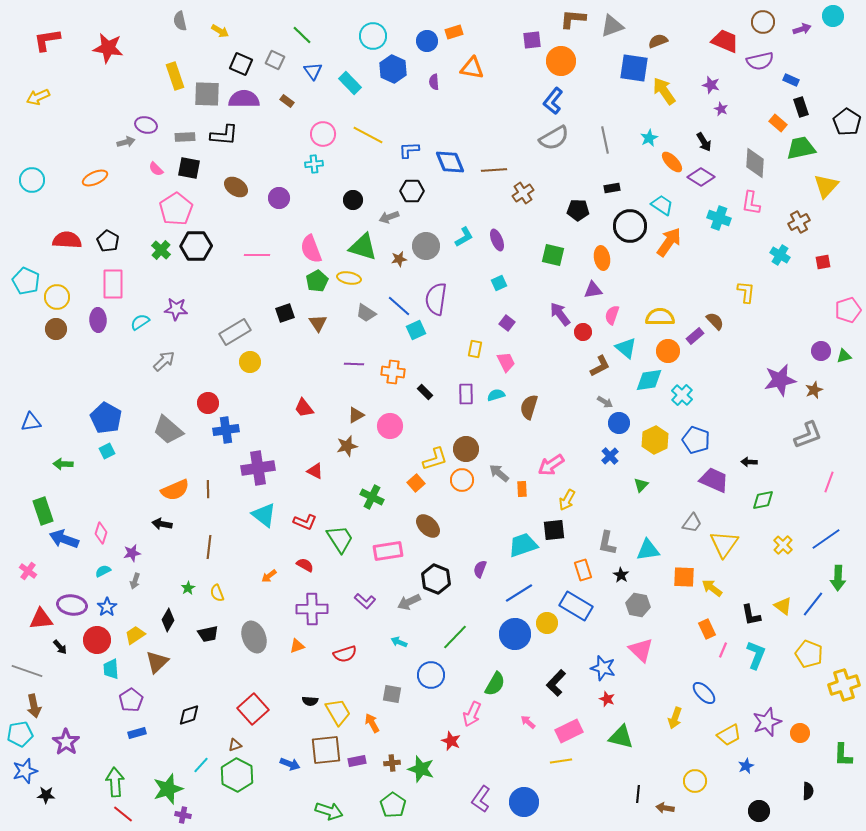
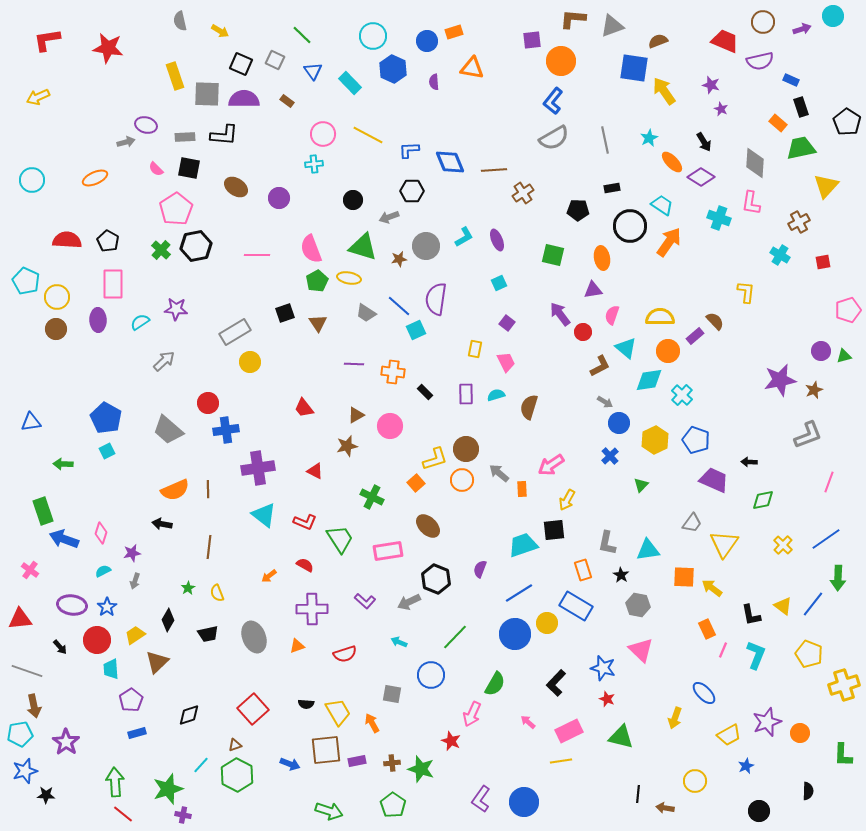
black hexagon at (196, 246): rotated 12 degrees counterclockwise
pink cross at (28, 571): moved 2 px right, 1 px up
red triangle at (41, 619): moved 21 px left
black semicircle at (310, 701): moved 4 px left, 3 px down
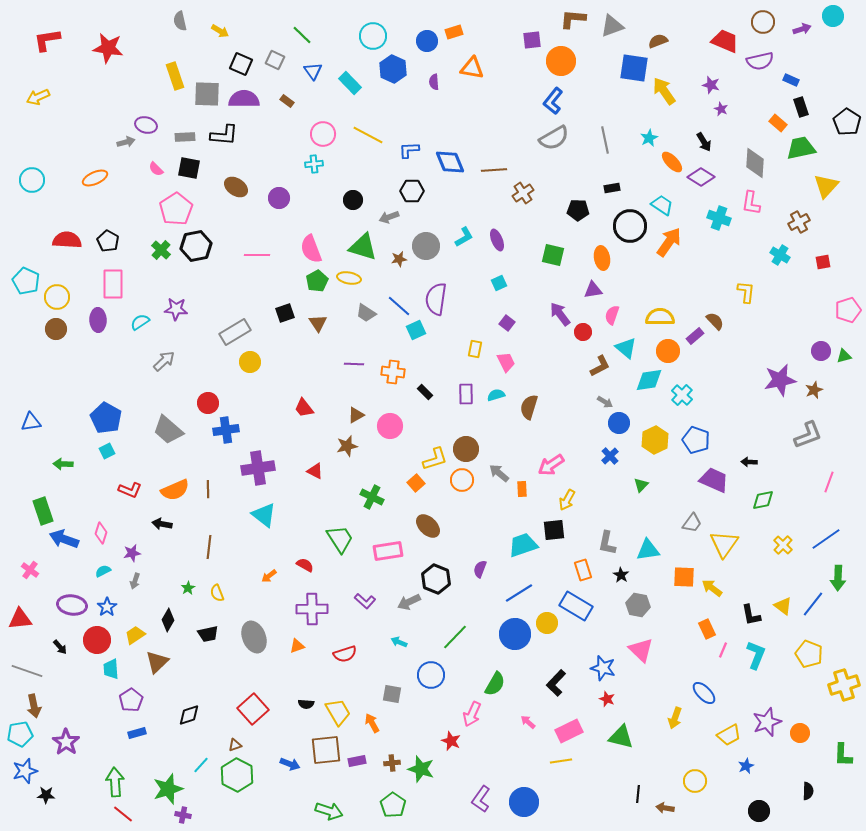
red L-shape at (305, 522): moved 175 px left, 32 px up
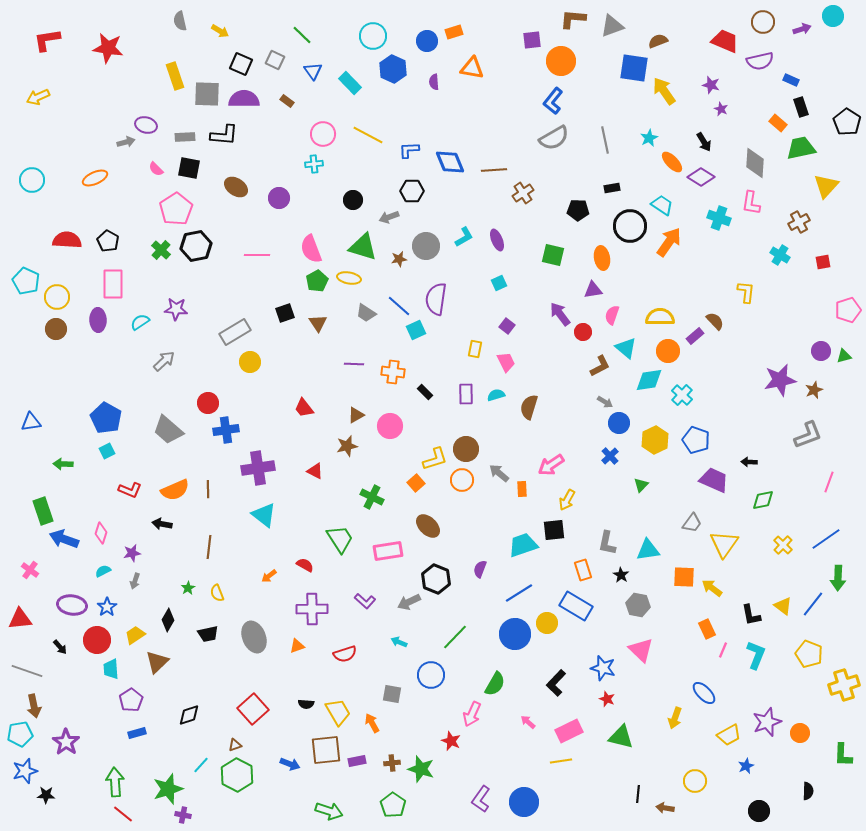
purple square at (507, 323): moved 3 px down
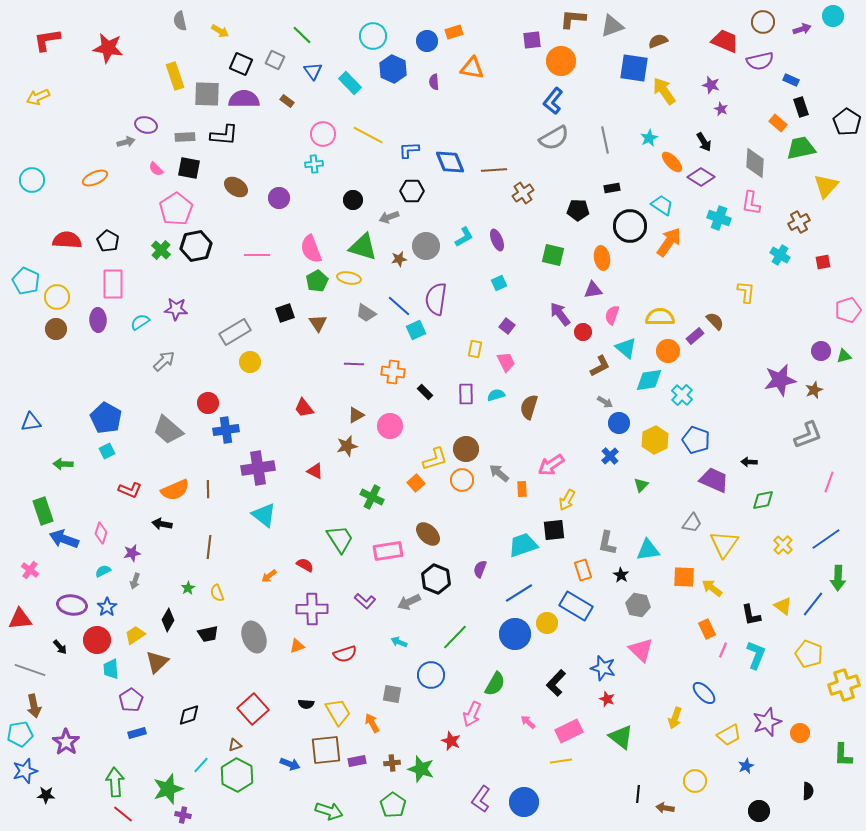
brown ellipse at (428, 526): moved 8 px down
gray line at (27, 671): moved 3 px right, 1 px up
green triangle at (621, 737): rotated 24 degrees clockwise
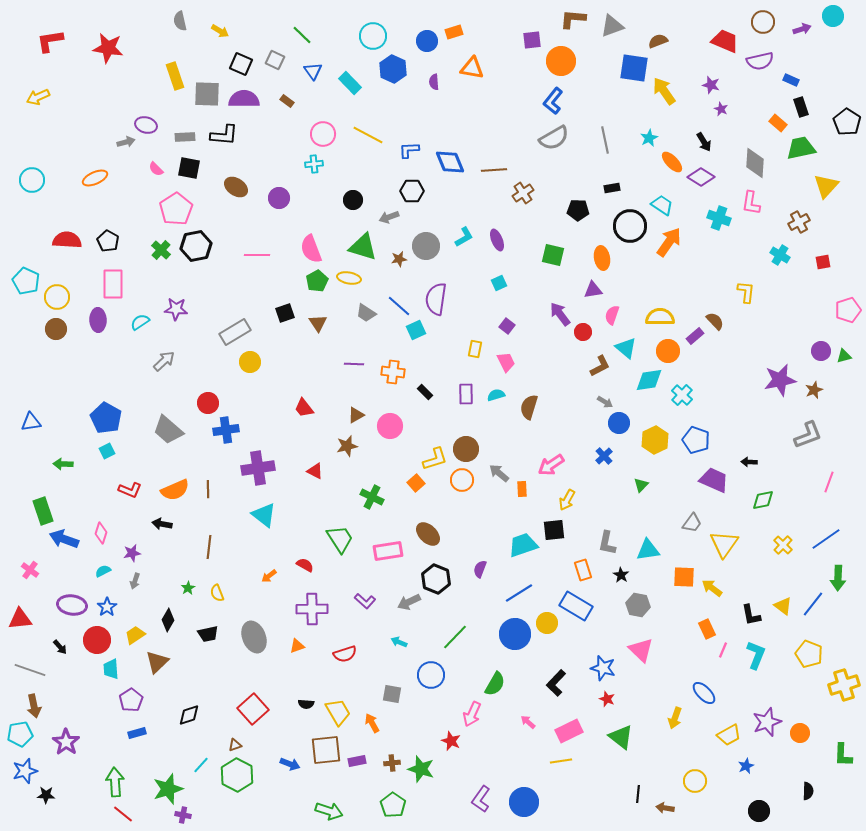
red L-shape at (47, 40): moved 3 px right, 1 px down
blue cross at (610, 456): moved 6 px left
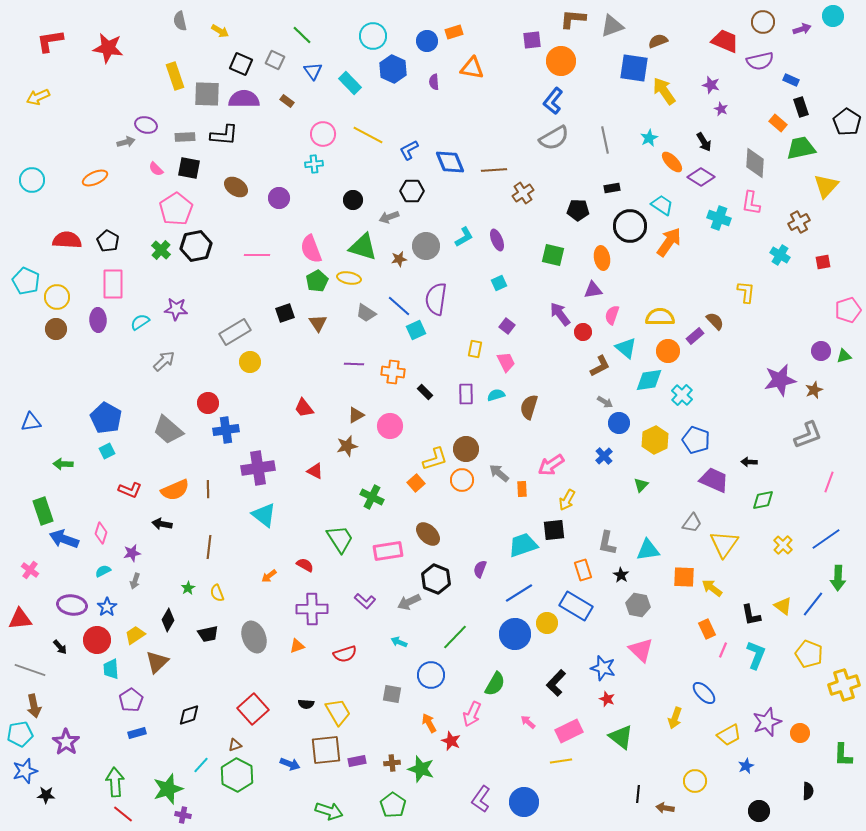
blue L-shape at (409, 150): rotated 25 degrees counterclockwise
orange arrow at (372, 723): moved 57 px right
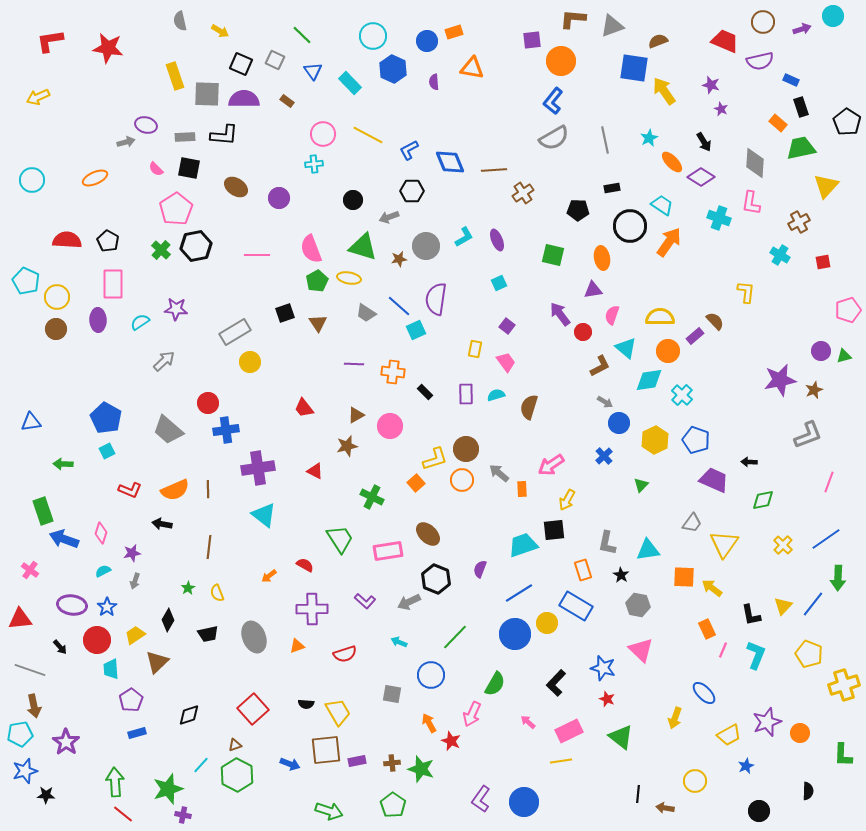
pink trapezoid at (506, 362): rotated 10 degrees counterclockwise
yellow triangle at (783, 606): rotated 36 degrees clockwise
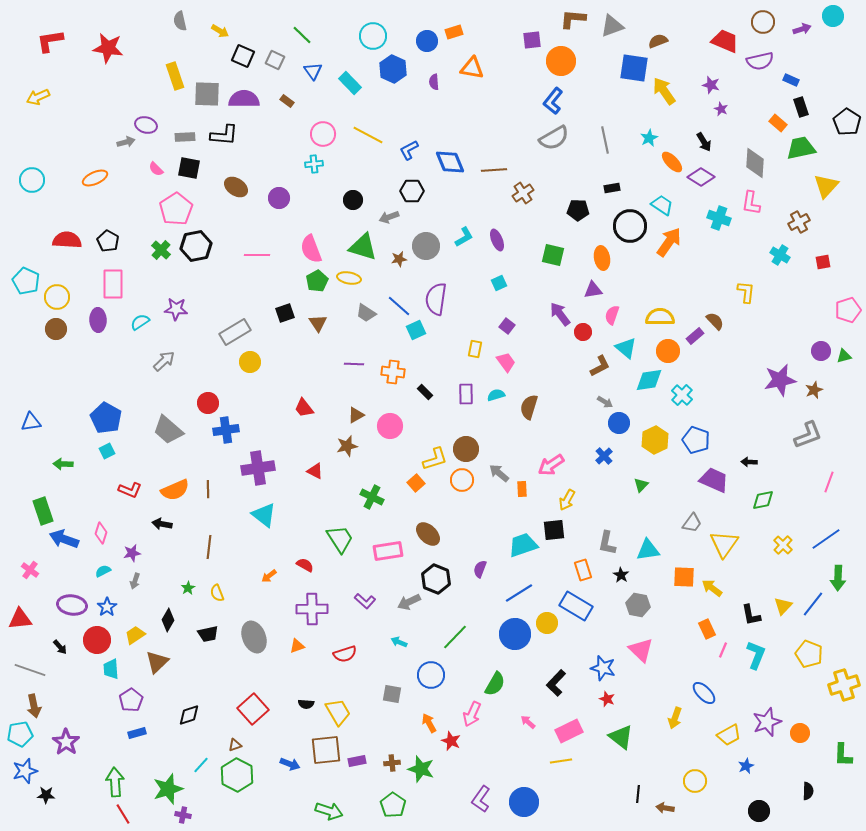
black square at (241, 64): moved 2 px right, 8 px up
red line at (123, 814): rotated 20 degrees clockwise
